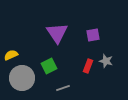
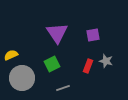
green square: moved 3 px right, 2 px up
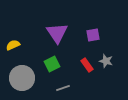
yellow semicircle: moved 2 px right, 10 px up
red rectangle: moved 1 px left, 1 px up; rotated 56 degrees counterclockwise
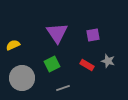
gray star: moved 2 px right
red rectangle: rotated 24 degrees counterclockwise
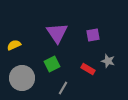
yellow semicircle: moved 1 px right
red rectangle: moved 1 px right, 4 px down
gray line: rotated 40 degrees counterclockwise
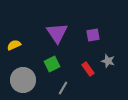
red rectangle: rotated 24 degrees clockwise
gray circle: moved 1 px right, 2 px down
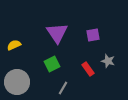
gray circle: moved 6 px left, 2 px down
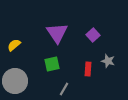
purple square: rotated 32 degrees counterclockwise
yellow semicircle: rotated 16 degrees counterclockwise
green square: rotated 14 degrees clockwise
red rectangle: rotated 40 degrees clockwise
gray circle: moved 2 px left, 1 px up
gray line: moved 1 px right, 1 px down
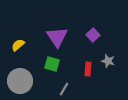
purple triangle: moved 4 px down
yellow semicircle: moved 4 px right
green square: rotated 28 degrees clockwise
gray circle: moved 5 px right
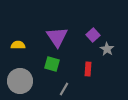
yellow semicircle: rotated 40 degrees clockwise
gray star: moved 1 px left, 12 px up; rotated 16 degrees clockwise
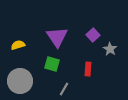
yellow semicircle: rotated 16 degrees counterclockwise
gray star: moved 3 px right
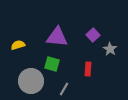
purple triangle: rotated 50 degrees counterclockwise
gray circle: moved 11 px right
